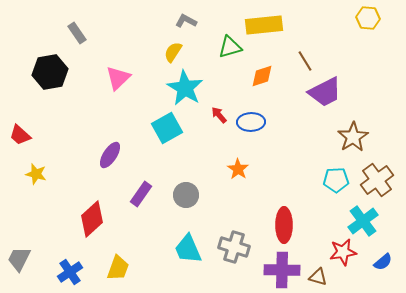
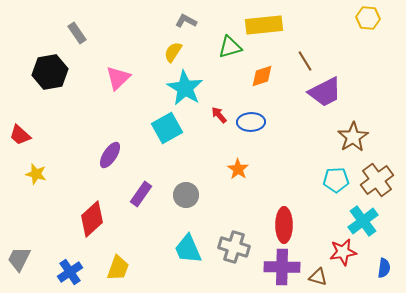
blue semicircle: moved 1 px right, 6 px down; rotated 42 degrees counterclockwise
purple cross: moved 3 px up
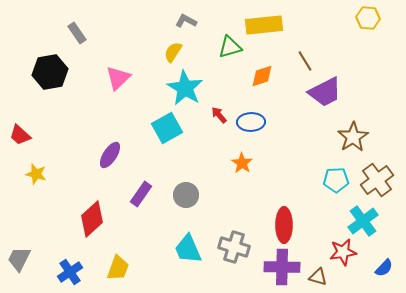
orange star: moved 4 px right, 6 px up
blue semicircle: rotated 36 degrees clockwise
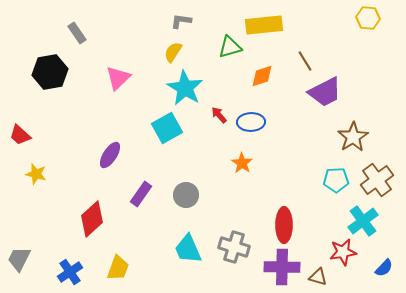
gray L-shape: moved 5 px left; rotated 20 degrees counterclockwise
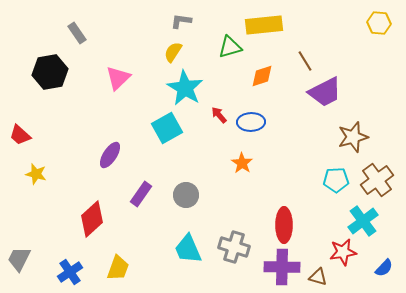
yellow hexagon: moved 11 px right, 5 px down
brown star: rotated 16 degrees clockwise
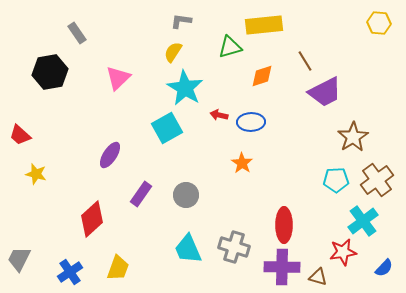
red arrow: rotated 36 degrees counterclockwise
brown star: rotated 16 degrees counterclockwise
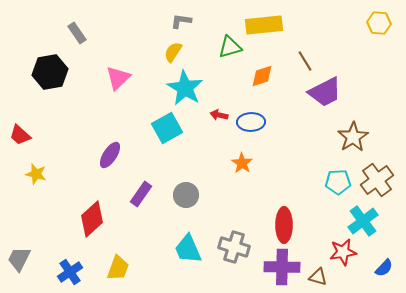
cyan pentagon: moved 2 px right, 2 px down
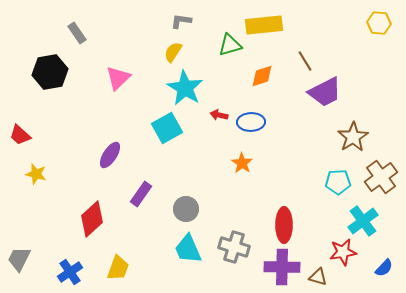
green triangle: moved 2 px up
brown cross: moved 4 px right, 3 px up
gray circle: moved 14 px down
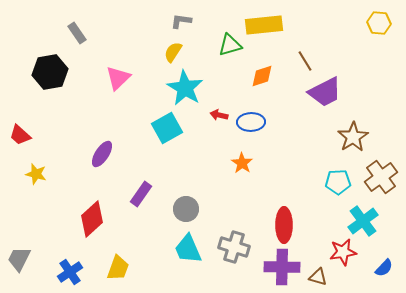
purple ellipse: moved 8 px left, 1 px up
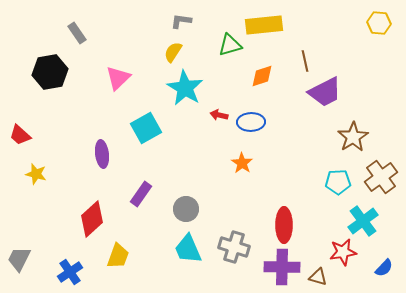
brown line: rotated 20 degrees clockwise
cyan square: moved 21 px left
purple ellipse: rotated 40 degrees counterclockwise
yellow trapezoid: moved 12 px up
